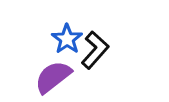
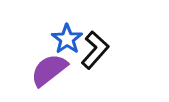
purple semicircle: moved 4 px left, 7 px up
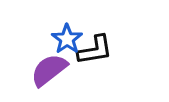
black L-shape: rotated 39 degrees clockwise
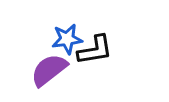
blue star: rotated 28 degrees clockwise
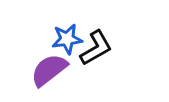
black L-shape: moved 1 px right, 2 px up; rotated 21 degrees counterclockwise
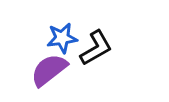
blue star: moved 5 px left, 1 px up
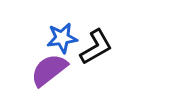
black L-shape: moved 1 px up
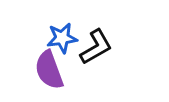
purple semicircle: rotated 72 degrees counterclockwise
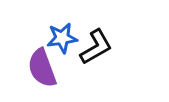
purple semicircle: moved 7 px left, 2 px up
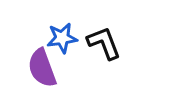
black L-shape: moved 8 px right, 4 px up; rotated 81 degrees counterclockwise
